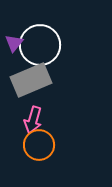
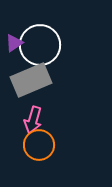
purple triangle: rotated 18 degrees clockwise
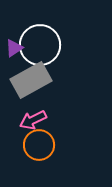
purple triangle: moved 5 px down
gray rectangle: rotated 6 degrees counterclockwise
pink arrow: rotated 48 degrees clockwise
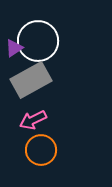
white circle: moved 2 px left, 4 px up
orange circle: moved 2 px right, 5 px down
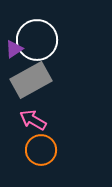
white circle: moved 1 px left, 1 px up
purple triangle: moved 1 px down
pink arrow: rotated 56 degrees clockwise
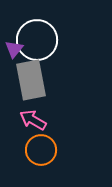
purple triangle: rotated 18 degrees counterclockwise
gray rectangle: rotated 72 degrees counterclockwise
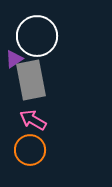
white circle: moved 4 px up
purple triangle: moved 10 px down; rotated 18 degrees clockwise
orange circle: moved 11 px left
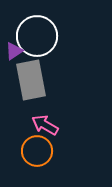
purple triangle: moved 8 px up
pink arrow: moved 12 px right, 5 px down
orange circle: moved 7 px right, 1 px down
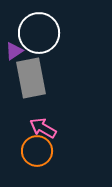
white circle: moved 2 px right, 3 px up
gray rectangle: moved 2 px up
pink arrow: moved 2 px left, 3 px down
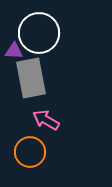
purple triangle: rotated 36 degrees clockwise
pink arrow: moved 3 px right, 8 px up
orange circle: moved 7 px left, 1 px down
